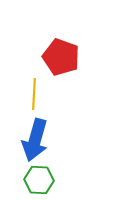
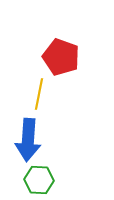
yellow line: moved 5 px right; rotated 8 degrees clockwise
blue arrow: moved 7 px left; rotated 12 degrees counterclockwise
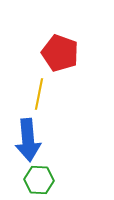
red pentagon: moved 1 px left, 4 px up
blue arrow: rotated 9 degrees counterclockwise
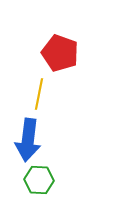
blue arrow: rotated 12 degrees clockwise
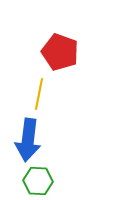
red pentagon: moved 1 px up
green hexagon: moved 1 px left, 1 px down
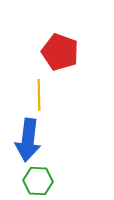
yellow line: moved 1 px down; rotated 12 degrees counterclockwise
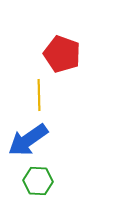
red pentagon: moved 2 px right, 2 px down
blue arrow: rotated 48 degrees clockwise
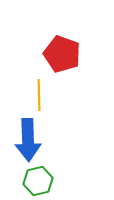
blue arrow: rotated 57 degrees counterclockwise
green hexagon: rotated 16 degrees counterclockwise
